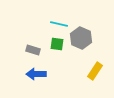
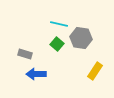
gray hexagon: rotated 15 degrees counterclockwise
green square: rotated 32 degrees clockwise
gray rectangle: moved 8 px left, 4 px down
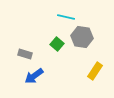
cyan line: moved 7 px right, 7 px up
gray hexagon: moved 1 px right, 1 px up
blue arrow: moved 2 px left, 2 px down; rotated 36 degrees counterclockwise
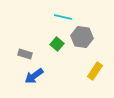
cyan line: moved 3 px left
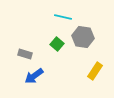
gray hexagon: moved 1 px right
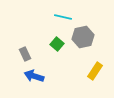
gray hexagon: rotated 20 degrees counterclockwise
gray rectangle: rotated 48 degrees clockwise
blue arrow: rotated 54 degrees clockwise
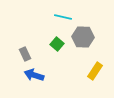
gray hexagon: rotated 15 degrees clockwise
blue arrow: moved 1 px up
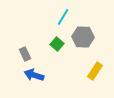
cyan line: rotated 72 degrees counterclockwise
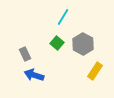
gray hexagon: moved 7 px down; rotated 25 degrees clockwise
green square: moved 1 px up
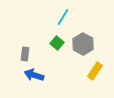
gray rectangle: rotated 32 degrees clockwise
